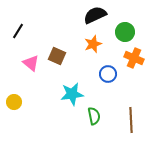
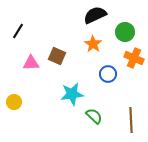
orange star: rotated 18 degrees counterclockwise
pink triangle: rotated 42 degrees counterclockwise
green semicircle: rotated 36 degrees counterclockwise
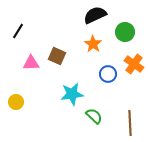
orange cross: moved 6 px down; rotated 12 degrees clockwise
yellow circle: moved 2 px right
brown line: moved 1 px left, 3 px down
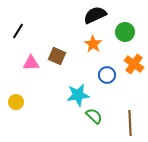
blue circle: moved 1 px left, 1 px down
cyan star: moved 6 px right, 1 px down
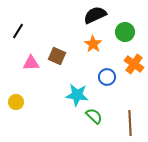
blue circle: moved 2 px down
cyan star: moved 1 px left; rotated 15 degrees clockwise
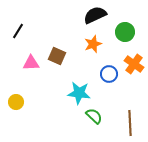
orange star: rotated 18 degrees clockwise
blue circle: moved 2 px right, 3 px up
cyan star: moved 2 px right, 2 px up
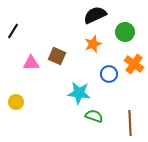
black line: moved 5 px left
green semicircle: rotated 24 degrees counterclockwise
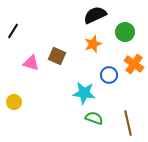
pink triangle: rotated 18 degrees clockwise
blue circle: moved 1 px down
cyan star: moved 5 px right
yellow circle: moved 2 px left
green semicircle: moved 2 px down
brown line: moved 2 px left; rotated 10 degrees counterclockwise
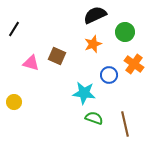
black line: moved 1 px right, 2 px up
brown line: moved 3 px left, 1 px down
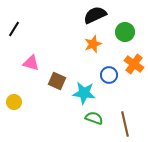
brown square: moved 25 px down
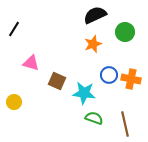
orange cross: moved 3 px left, 15 px down; rotated 24 degrees counterclockwise
